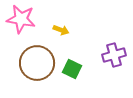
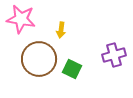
yellow arrow: rotated 77 degrees clockwise
brown circle: moved 2 px right, 4 px up
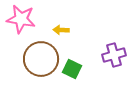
yellow arrow: rotated 84 degrees clockwise
brown circle: moved 2 px right
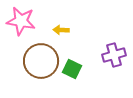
pink star: moved 2 px down
brown circle: moved 2 px down
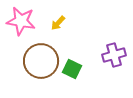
yellow arrow: moved 3 px left, 7 px up; rotated 49 degrees counterclockwise
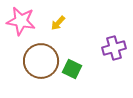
purple cross: moved 7 px up
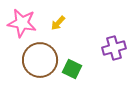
pink star: moved 1 px right, 2 px down
brown circle: moved 1 px left, 1 px up
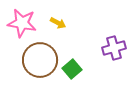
yellow arrow: rotated 105 degrees counterclockwise
green square: rotated 24 degrees clockwise
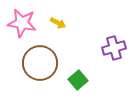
brown circle: moved 3 px down
green square: moved 6 px right, 11 px down
